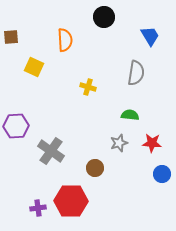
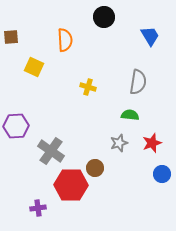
gray semicircle: moved 2 px right, 9 px down
red star: rotated 24 degrees counterclockwise
red hexagon: moved 16 px up
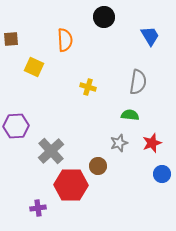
brown square: moved 2 px down
gray cross: rotated 12 degrees clockwise
brown circle: moved 3 px right, 2 px up
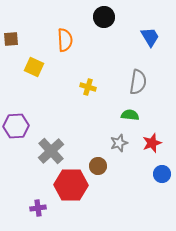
blue trapezoid: moved 1 px down
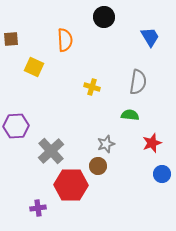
yellow cross: moved 4 px right
gray star: moved 13 px left, 1 px down
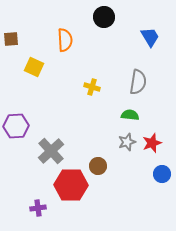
gray star: moved 21 px right, 2 px up
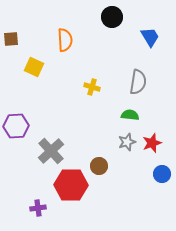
black circle: moved 8 px right
brown circle: moved 1 px right
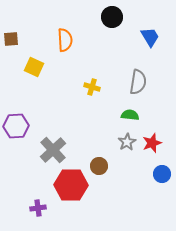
gray star: rotated 12 degrees counterclockwise
gray cross: moved 2 px right, 1 px up
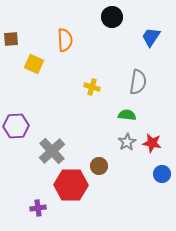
blue trapezoid: moved 1 px right; rotated 115 degrees counterclockwise
yellow square: moved 3 px up
green semicircle: moved 3 px left
red star: rotated 30 degrees clockwise
gray cross: moved 1 px left, 1 px down
